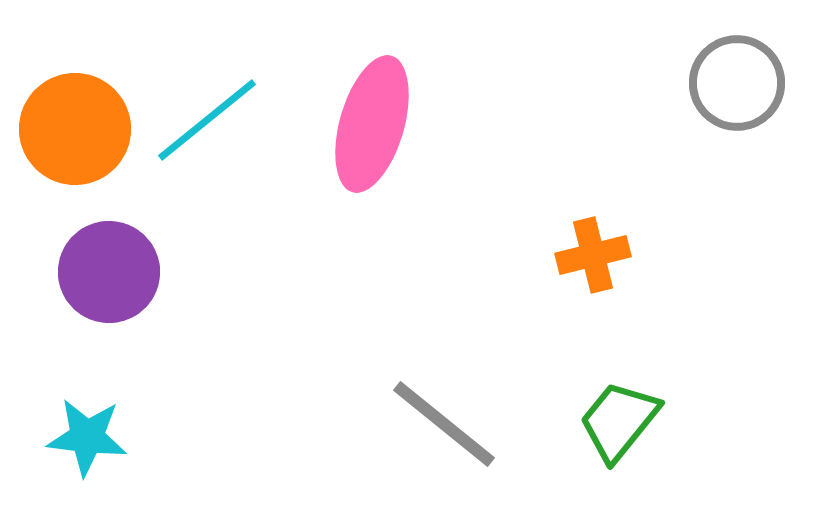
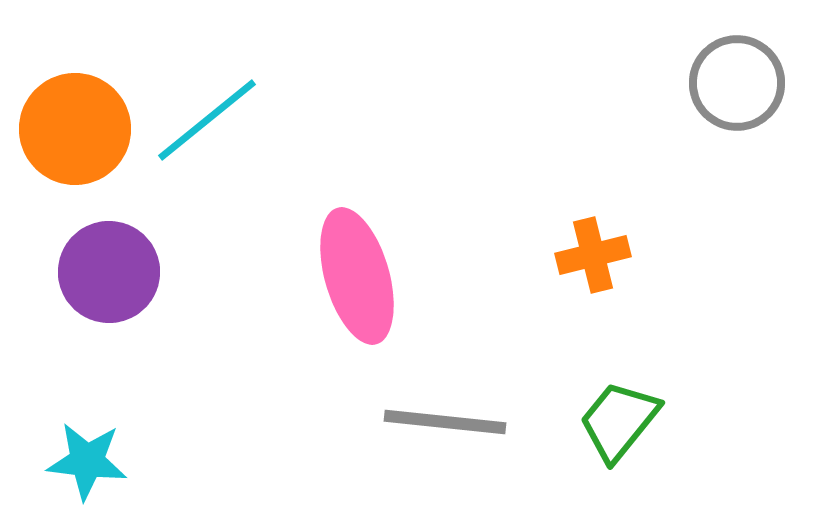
pink ellipse: moved 15 px left, 152 px down; rotated 32 degrees counterclockwise
gray line: moved 1 px right, 2 px up; rotated 33 degrees counterclockwise
cyan star: moved 24 px down
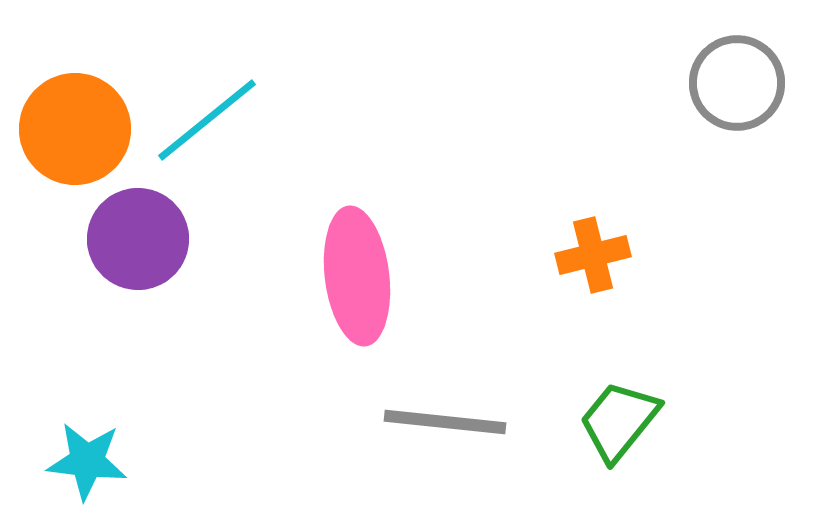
purple circle: moved 29 px right, 33 px up
pink ellipse: rotated 9 degrees clockwise
